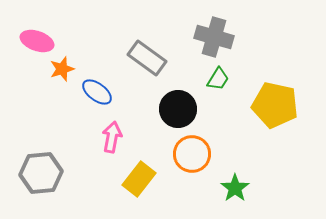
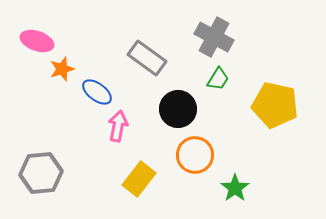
gray cross: rotated 12 degrees clockwise
pink arrow: moved 6 px right, 11 px up
orange circle: moved 3 px right, 1 px down
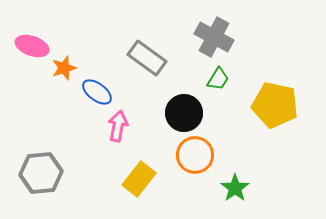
pink ellipse: moved 5 px left, 5 px down
orange star: moved 2 px right, 1 px up
black circle: moved 6 px right, 4 px down
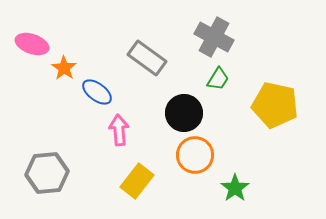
pink ellipse: moved 2 px up
orange star: rotated 20 degrees counterclockwise
pink arrow: moved 1 px right, 4 px down; rotated 16 degrees counterclockwise
gray hexagon: moved 6 px right
yellow rectangle: moved 2 px left, 2 px down
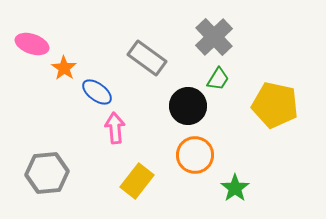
gray cross: rotated 18 degrees clockwise
black circle: moved 4 px right, 7 px up
pink arrow: moved 4 px left, 2 px up
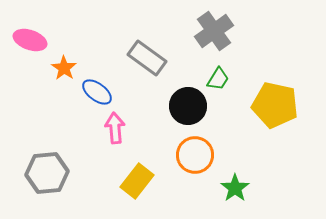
gray cross: moved 6 px up; rotated 9 degrees clockwise
pink ellipse: moved 2 px left, 4 px up
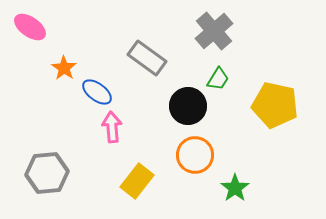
gray cross: rotated 6 degrees counterclockwise
pink ellipse: moved 13 px up; rotated 16 degrees clockwise
pink arrow: moved 3 px left, 1 px up
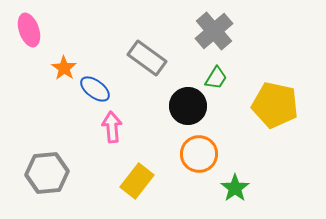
pink ellipse: moved 1 px left, 3 px down; rotated 36 degrees clockwise
green trapezoid: moved 2 px left, 1 px up
blue ellipse: moved 2 px left, 3 px up
orange circle: moved 4 px right, 1 px up
